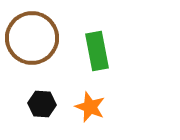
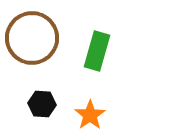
green rectangle: rotated 27 degrees clockwise
orange star: moved 8 px down; rotated 16 degrees clockwise
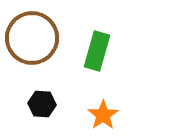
orange star: moved 13 px right
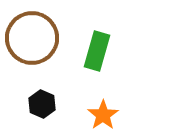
black hexagon: rotated 20 degrees clockwise
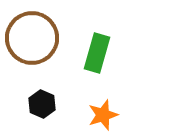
green rectangle: moved 2 px down
orange star: rotated 16 degrees clockwise
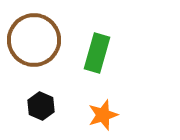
brown circle: moved 2 px right, 2 px down
black hexagon: moved 1 px left, 2 px down
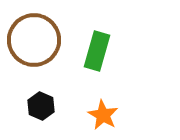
green rectangle: moved 2 px up
orange star: rotated 24 degrees counterclockwise
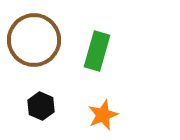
orange star: rotated 20 degrees clockwise
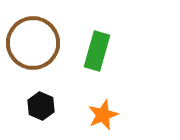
brown circle: moved 1 px left, 3 px down
